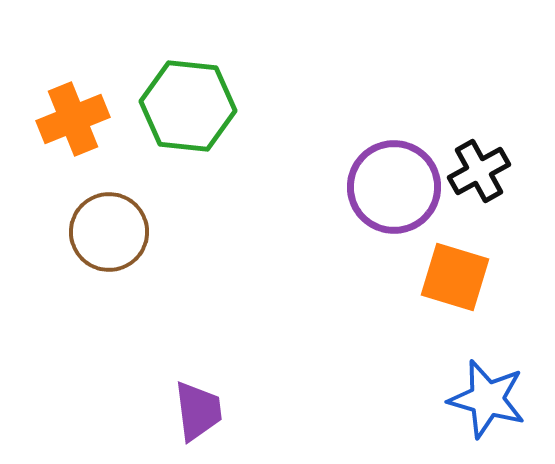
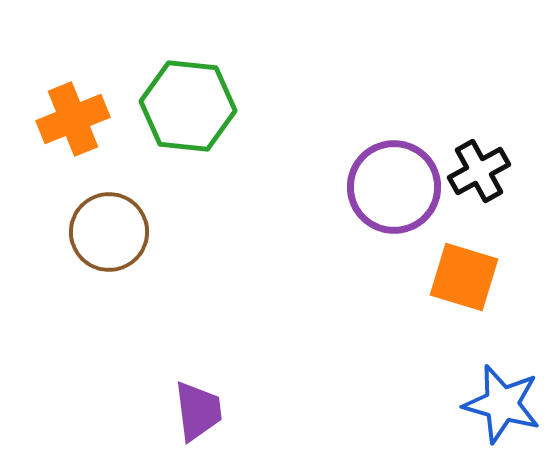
orange square: moved 9 px right
blue star: moved 15 px right, 5 px down
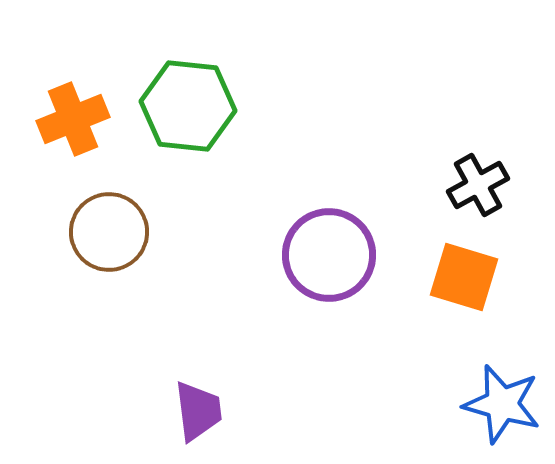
black cross: moved 1 px left, 14 px down
purple circle: moved 65 px left, 68 px down
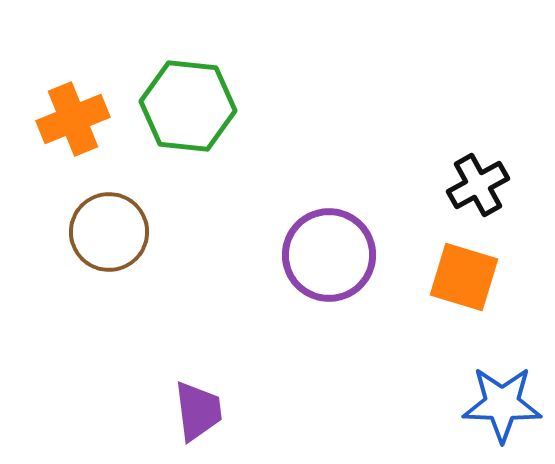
blue star: rotated 14 degrees counterclockwise
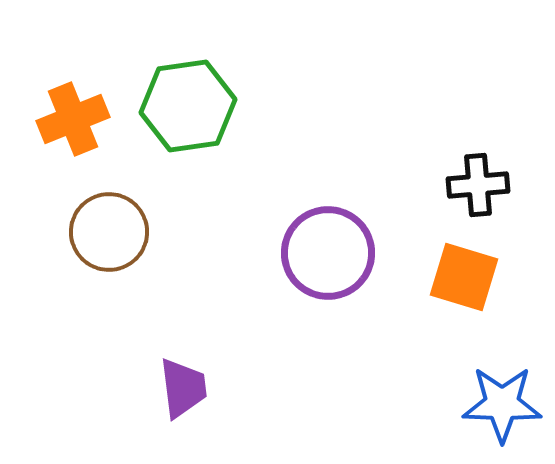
green hexagon: rotated 14 degrees counterclockwise
black cross: rotated 24 degrees clockwise
purple circle: moved 1 px left, 2 px up
purple trapezoid: moved 15 px left, 23 px up
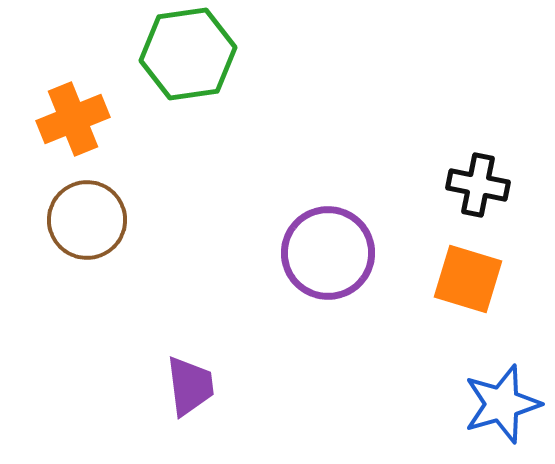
green hexagon: moved 52 px up
black cross: rotated 16 degrees clockwise
brown circle: moved 22 px left, 12 px up
orange square: moved 4 px right, 2 px down
purple trapezoid: moved 7 px right, 2 px up
blue star: rotated 18 degrees counterclockwise
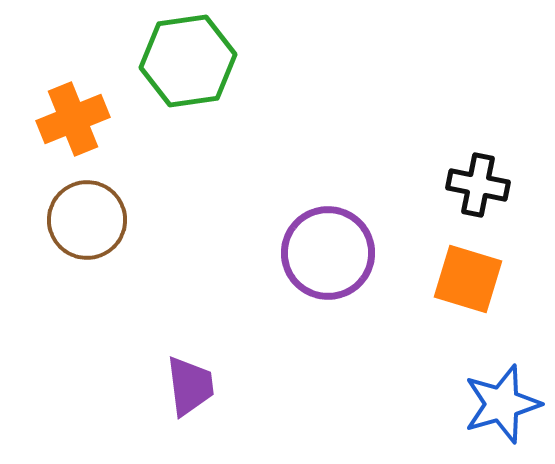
green hexagon: moved 7 px down
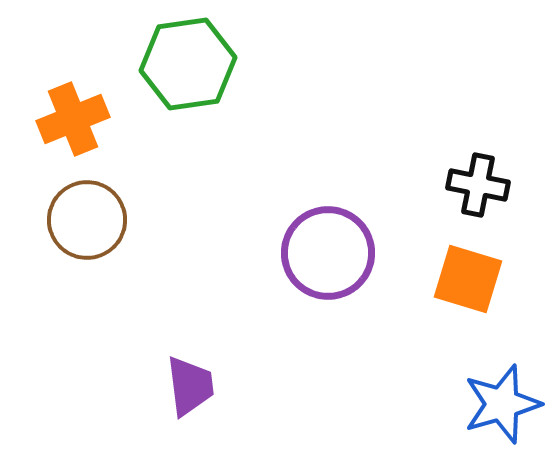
green hexagon: moved 3 px down
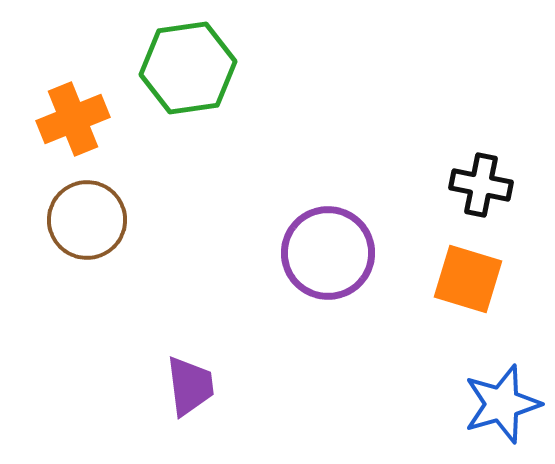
green hexagon: moved 4 px down
black cross: moved 3 px right
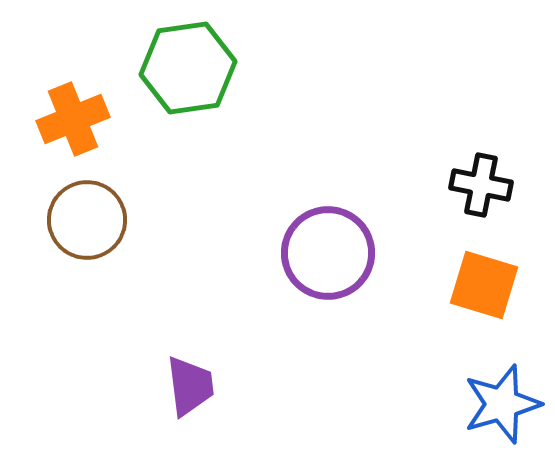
orange square: moved 16 px right, 6 px down
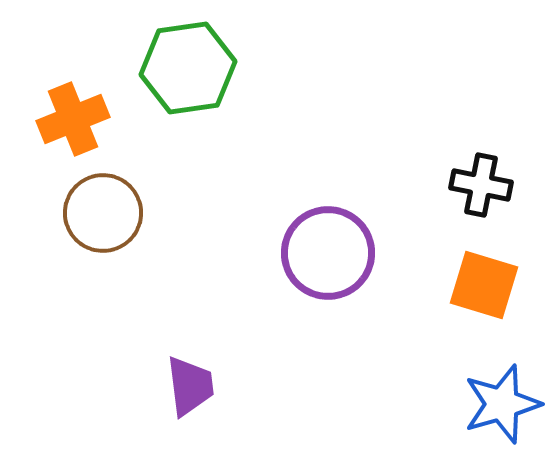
brown circle: moved 16 px right, 7 px up
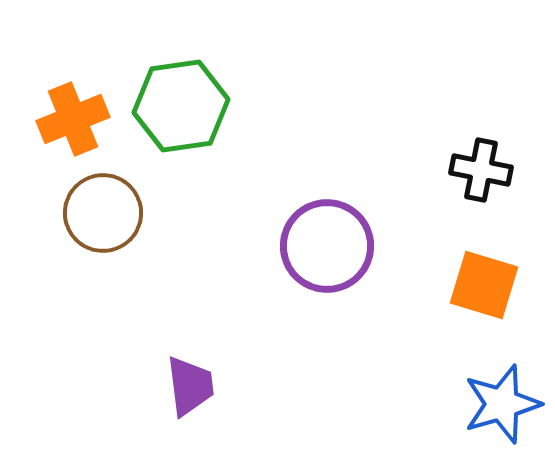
green hexagon: moved 7 px left, 38 px down
black cross: moved 15 px up
purple circle: moved 1 px left, 7 px up
